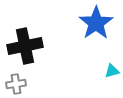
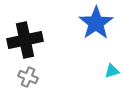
black cross: moved 6 px up
gray cross: moved 12 px right, 7 px up; rotated 30 degrees clockwise
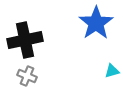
gray cross: moved 1 px left, 1 px up
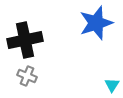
blue star: rotated 16 degrees clockwise
cyan triangle: moved 14 px down; rotated 42 degrees counterclockwise
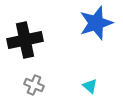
gray cross: moved 7 px right, 9 px down
cyan triangle: moved 22 px left, 1 px down; rotated 21 degrees counterclockwise
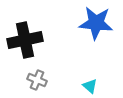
blue star: rotated 24 degrees clockwise
gray cross: moved 3 px right, 5 px up
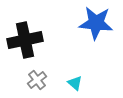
gray cross: rotated 30 degrees clockwise
cyan triangle: moved 15 px left, 3 px up
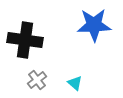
blue star: moved 2 px left, 2 px down; rotated 8 degrees counterclockwise
black cross: rotated 20 degrees clockwise
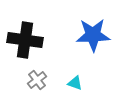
blue star: moved 1 px left, 10 px down
cyan triangle: rotated 21 degrees counterclockwise
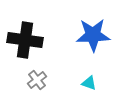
cyan triangle: moved 14 px right
